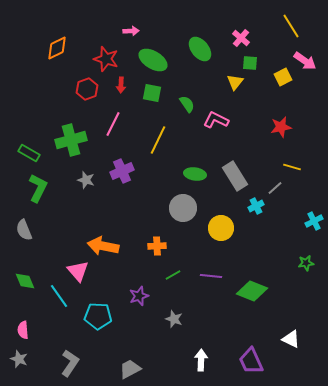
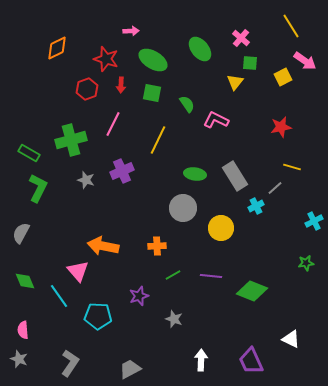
gray semicircle at (24, 230): moved 3 px left, 3 px down; rotated 50 degrees clockwise
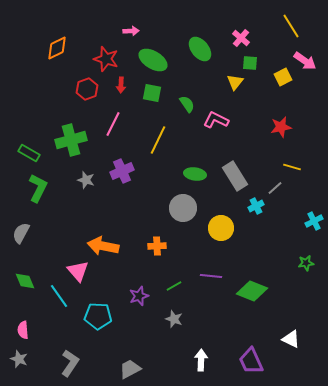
green line at (173, 275): moved 1 px right, 11 px down
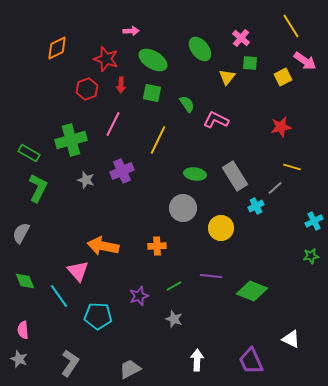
yellow triangle at (235, 82): moved 8 px left, 5 px up
green star at (306, 263): moved 5 px right, 7 px up
white arrow at (201, 360): moved 4 px left
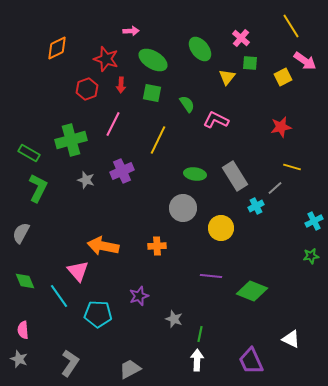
green line at (174, 286): moved 26 px right, 48 px down; rotated 49 degrees counterclockwise
cyan pentagon at (98, 316): moved 2 px up
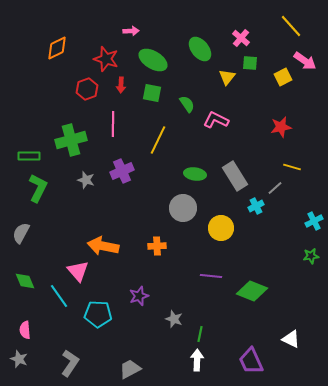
yellow line at (291, 26): rotated 10 degrees counterclockwise
pink line at (113, 124): rotated 25 degrees counterclockwise
green rectangle at (29, 153): moved 3 px down; rotated 30 degrees counterclockwise
pink semicircle at (23, 330): moved 2 px right
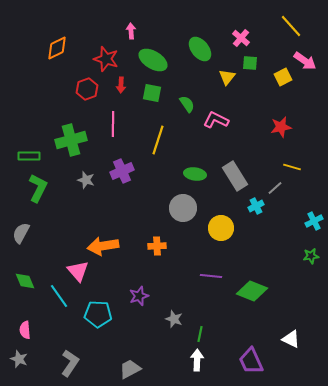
pink arrow at (131, 31): rotated 91 degrees counterclockwise
yellow line at (158, 140): rotated 8 degrees counterclockwise
orange arrow at (103, 246): rotated 20 degrees counterclockwise
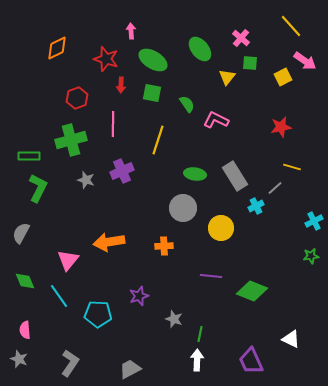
red hexagon at (87, 89): moved 10 px left, 9 px down
orange arrow at (103, 246): moved 6 px right, 4 px up
orange cross at (157, 246): moved 7 px right
pink triangle at (78, 271): moved 10 px left, 11 px up; rotated 20 degrees clockwise
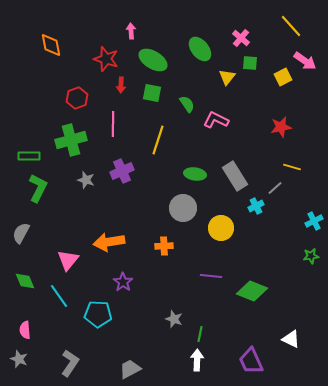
orange diamond at (57, 48): moved 6 px left, 3 px up; rotated 75 degrees counterclockwise
purple star at (139, 296): moved 16 px left, 14 px up; rotated 18 degrees counterclockwise
